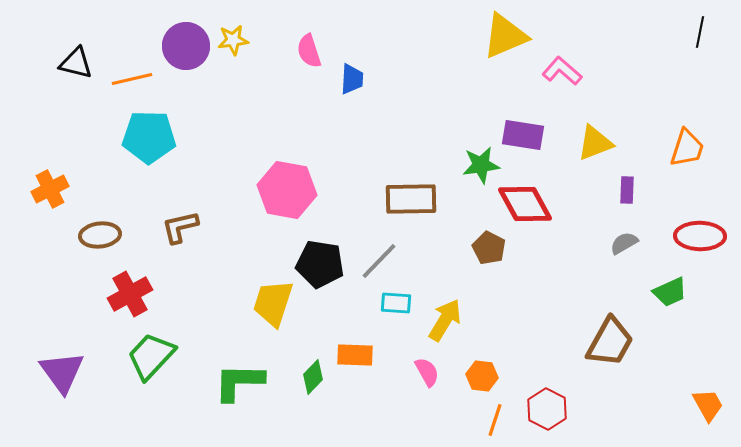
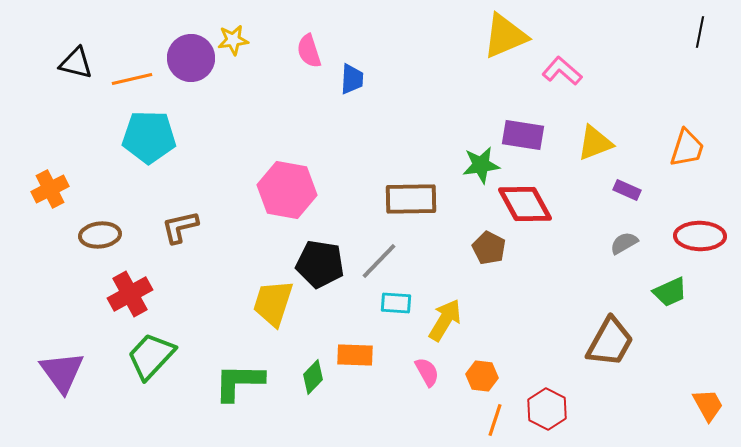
purple circle at (186, 46): moved 5 px right, 12 px down
purple rectangle at (627, 190): rotated 68 degrees counterclockwise
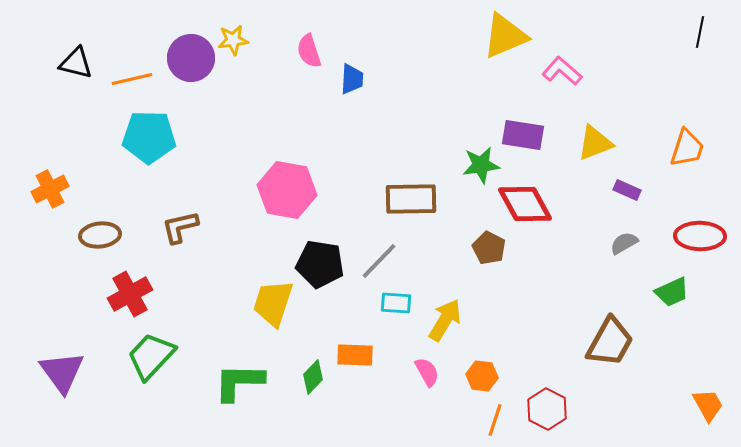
green trapezoid at (670, 292): moved 2 px right
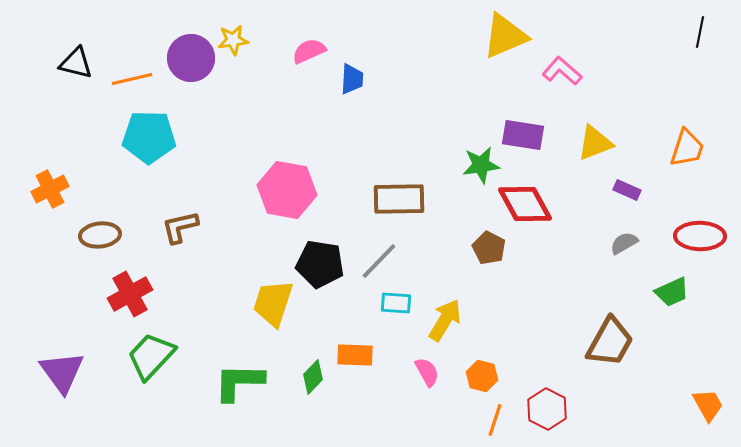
pink semicircle at (309, 51): rotated 84 degrees clockwise
brown rectangle at (411, 199): moved 12 px left
orange hexagon at (482, 376): rotated 8 degrees clockwise
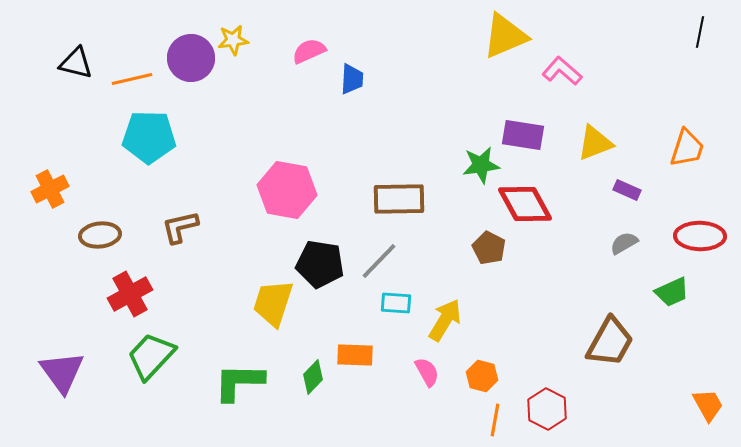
orange line at (495, 420): rotated 8 degrees counterclockwise
